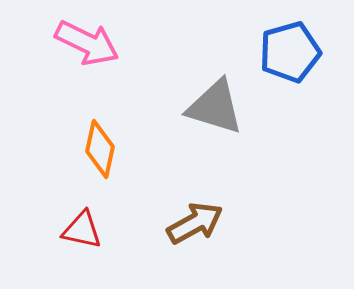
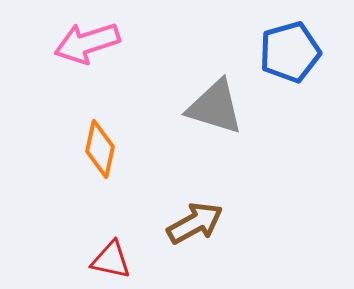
pink arrow: rotated 136 degrees clockwise
red triangle: moved 29 px right, 30 px down
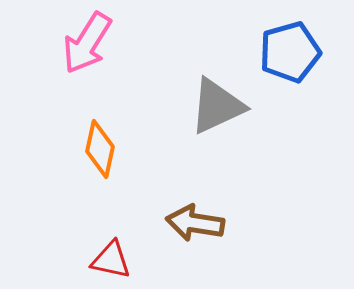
pink arrow: rotated 40 degrees counterclockwise
gray triangle: moved 2 px right, 1 px up; rotated 42 degrees counterclockwise
brown arrow: rotated 142 degrees counterclockwise
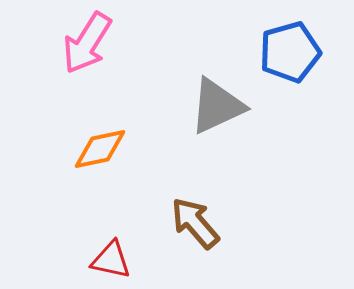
orange diamond: rotated 66 degrees clockwise
brown arrow: rotated 40 degrees clockwise
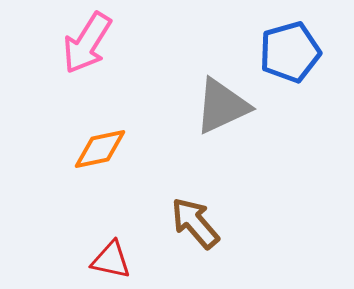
gray triangle: moved 5 px right
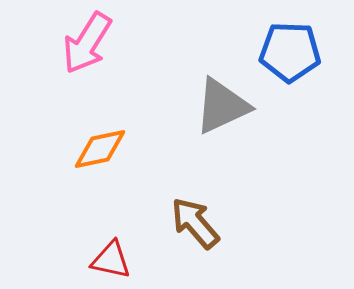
blue pentagon: rotated 18 degrees clockwise
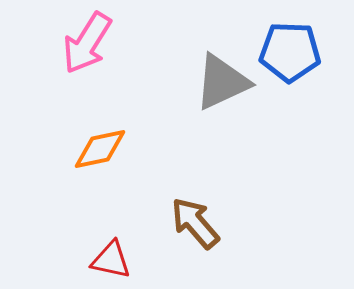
gray triangle: moved 24 px up
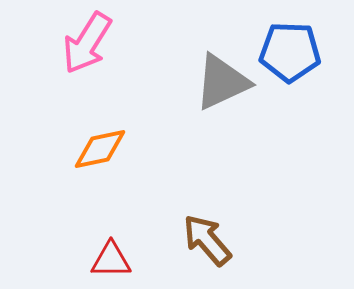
brown arrow: moved 12 px right, 17 px down
red triangle: rotated 12 degrees counterclockwise
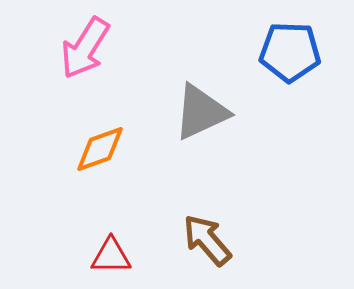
pink arrow: moved 2 px left, 5 px down
gray triangle: moved 21 px left, 30 px down
orange diamond: rotated 8 degrees counterclockwise
red triangle: moved 4 px up
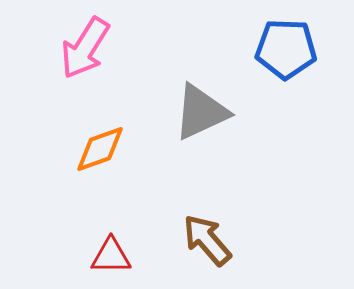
blue pentagon: moved 4 px left, 3 px up
